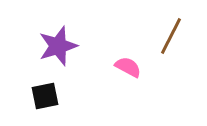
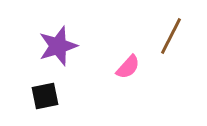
pink semicircle: rotated 104 degrees clockwise
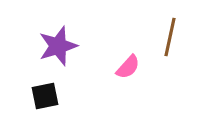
brown line: moved 1 px left, 1 px down; rotated 15 degrees counterclockwise
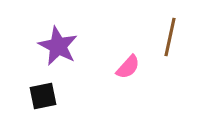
purple star: rotated 27 degrees counterclockwise
black square: moved 2 px left
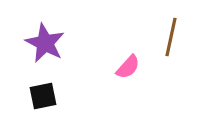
brown line: moved 1 px right
purple star: moved 13 px left, 3 px up
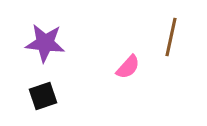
purple star: rotated 21 degrees counterclockwise
black square: rotated 8 degrees counterclockwise
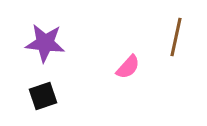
brown line: moved 5 px right
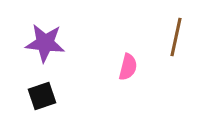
pink semicircle: rotated 28 degrees counterclockwise
black square: moved 1 px left
